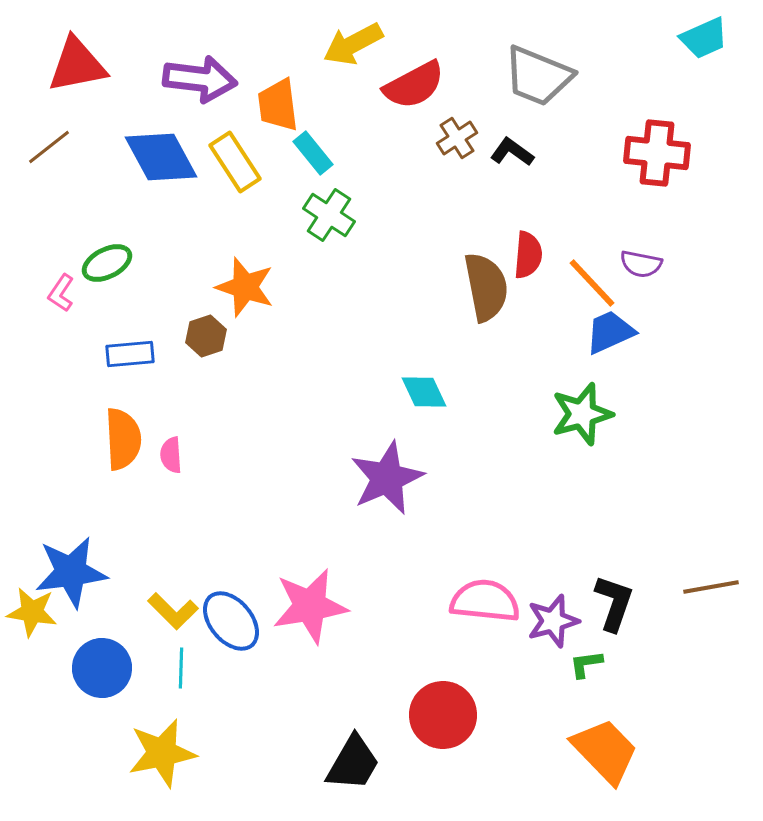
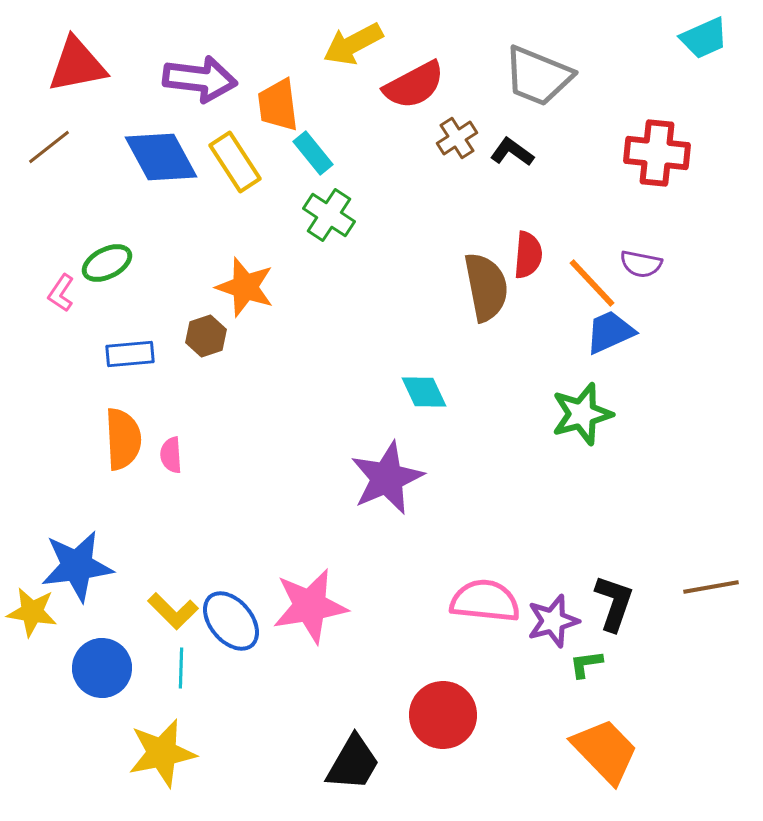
blue star at (71, 572): moved 6 px right, 6 px up
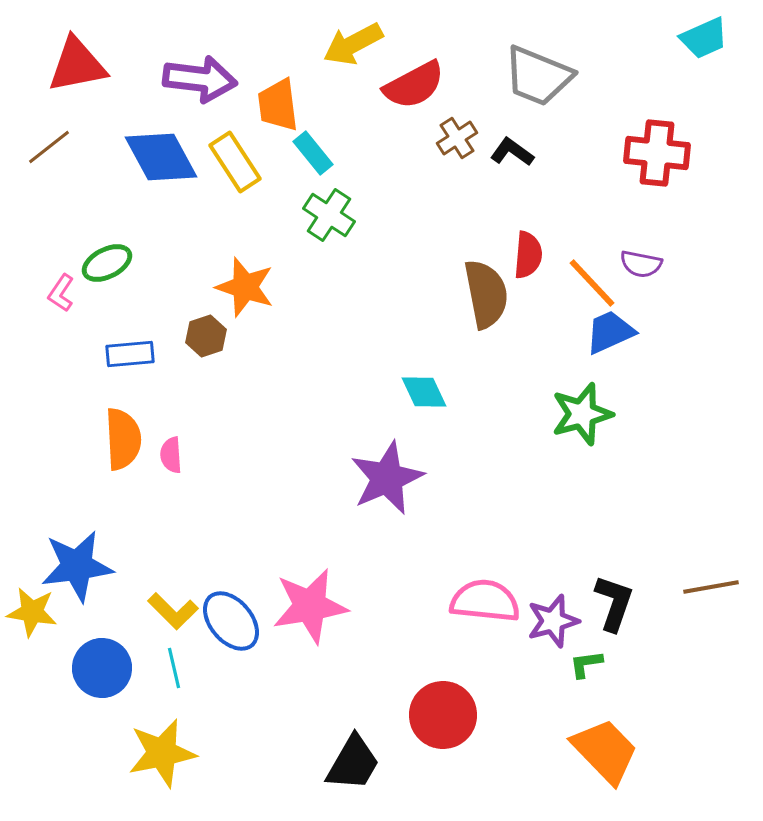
brown semicircle at (486, 287): moved 7 px down
cyan line at (181, 668): moved 7 px left; rotated 15 degrees counterclockwise
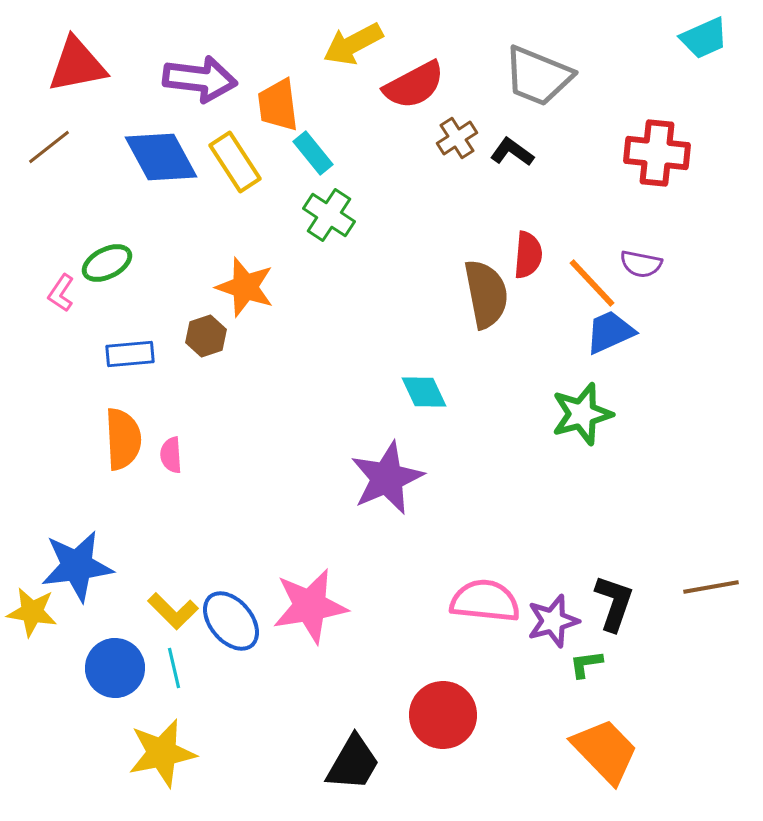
blue circle at (102, 668): moved 13 px right
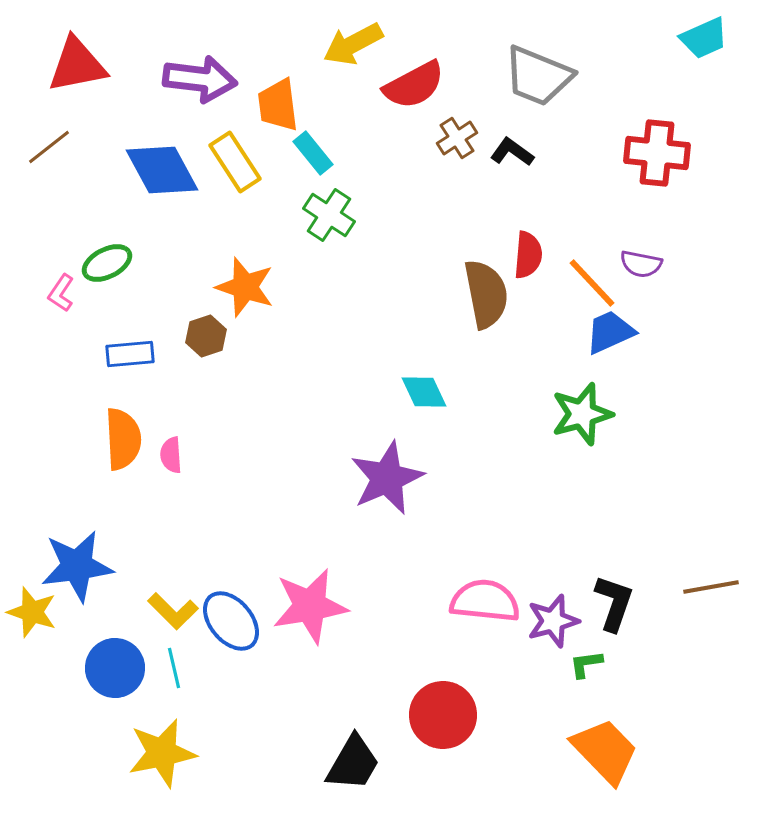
blue diamond at (161, 157): moved 1 px right, 13 px down
yellow star at (32, 612): rotated 9 degrees clockwise
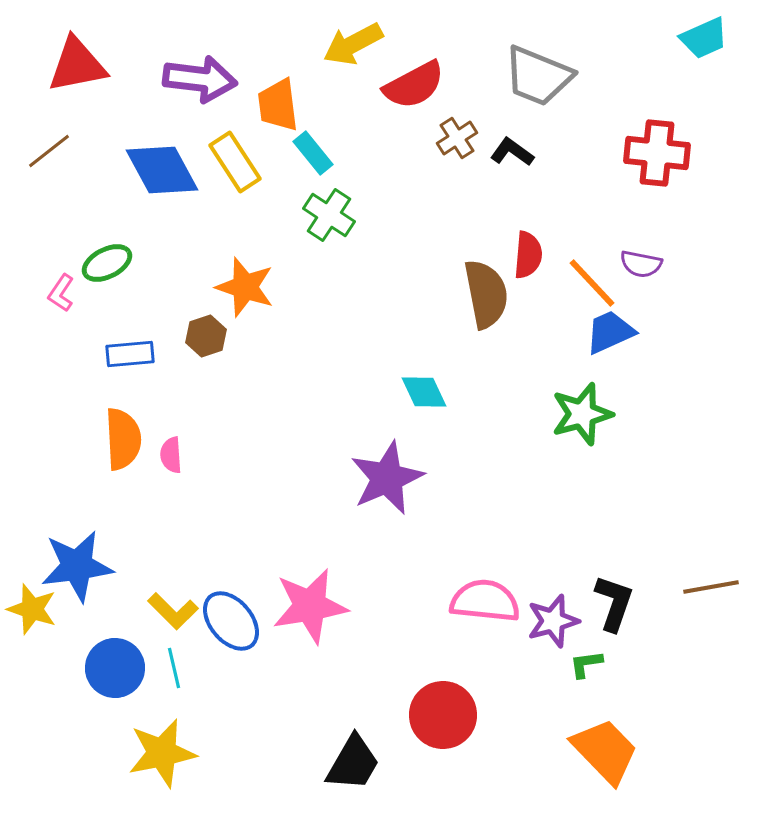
brown line at (49, 147): moved 4 px down
yellow star at (32, 612): moved 3 px up
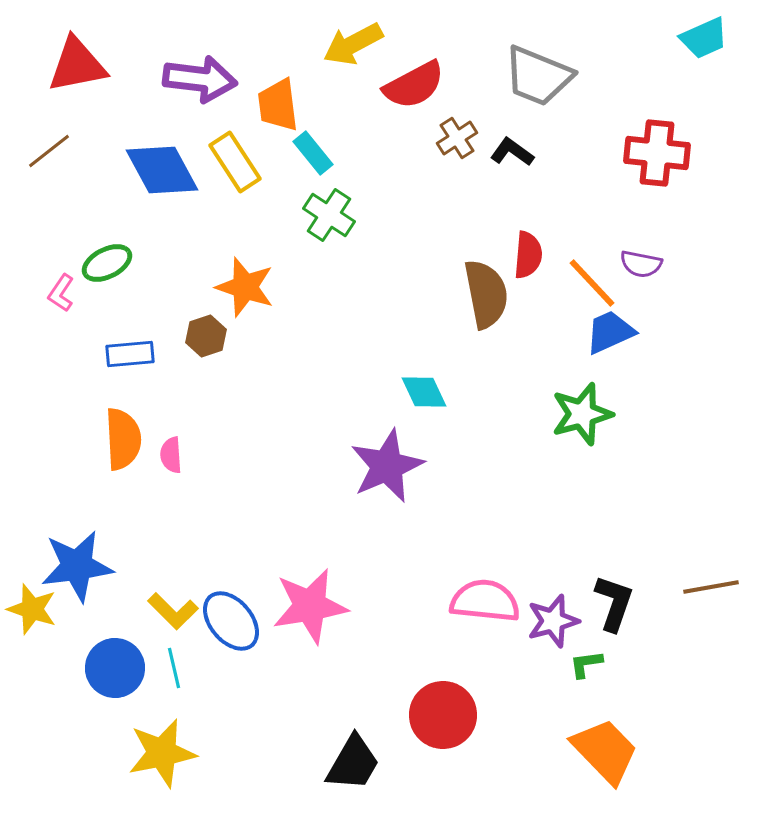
purple star at (387, 478): moved 12 px up
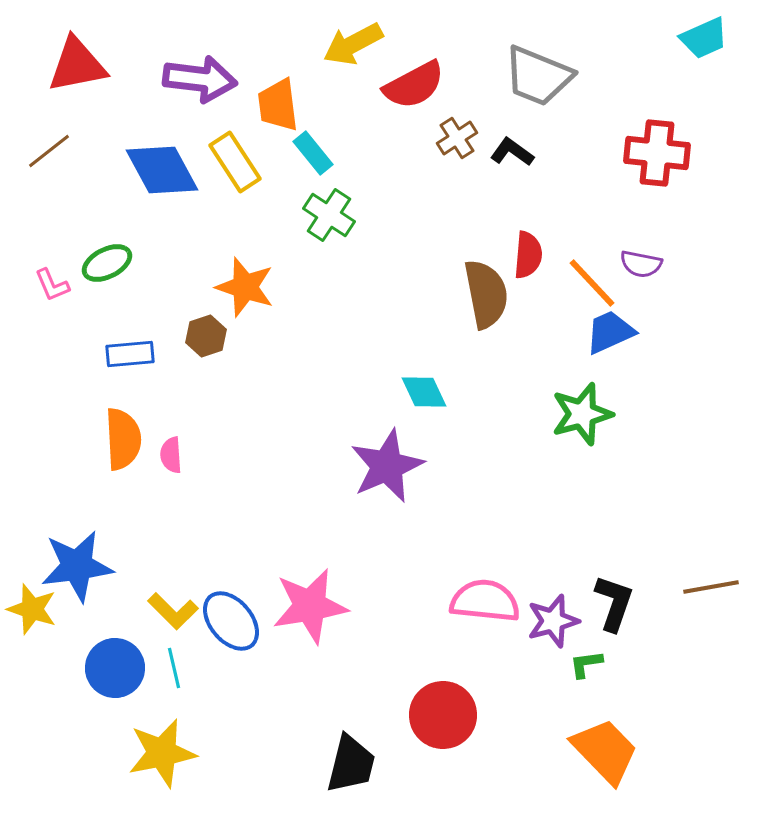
pink L-shape at (61, 293): moved 9 px left, 8 px up; rotated 57 degrees counterclockwise
black trapezoid at (353, 763): moved 2 px left, 1 px down; rotated 16 degrees counterclockwise
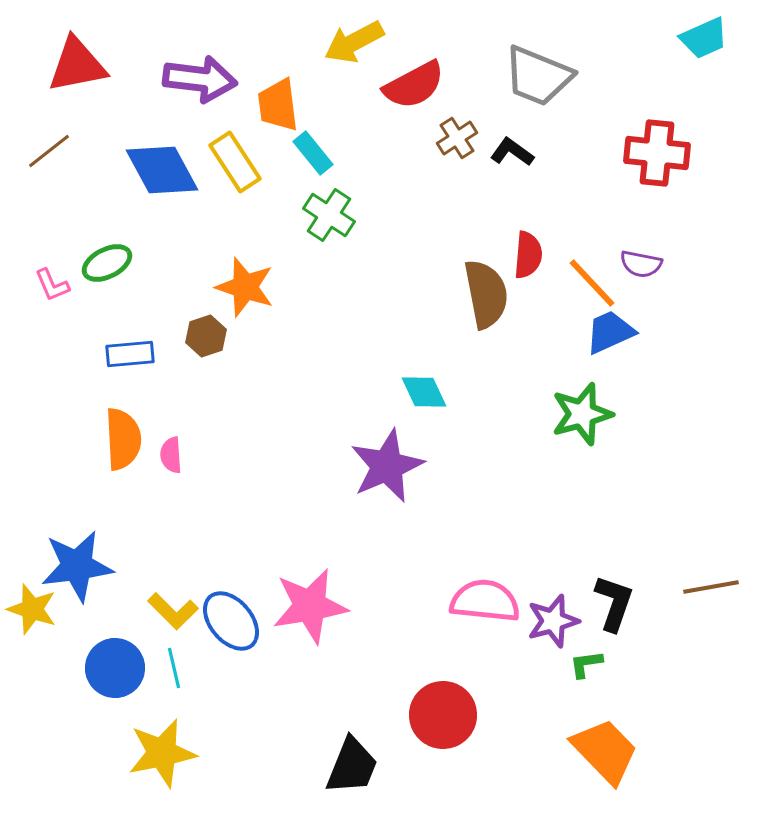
yellow arrow at (353, 44): moved 1 px right, 2 px up
black trapezoid at (351, 764): moved 1 px right, 2 px down; rotated 8 degrees clockwise
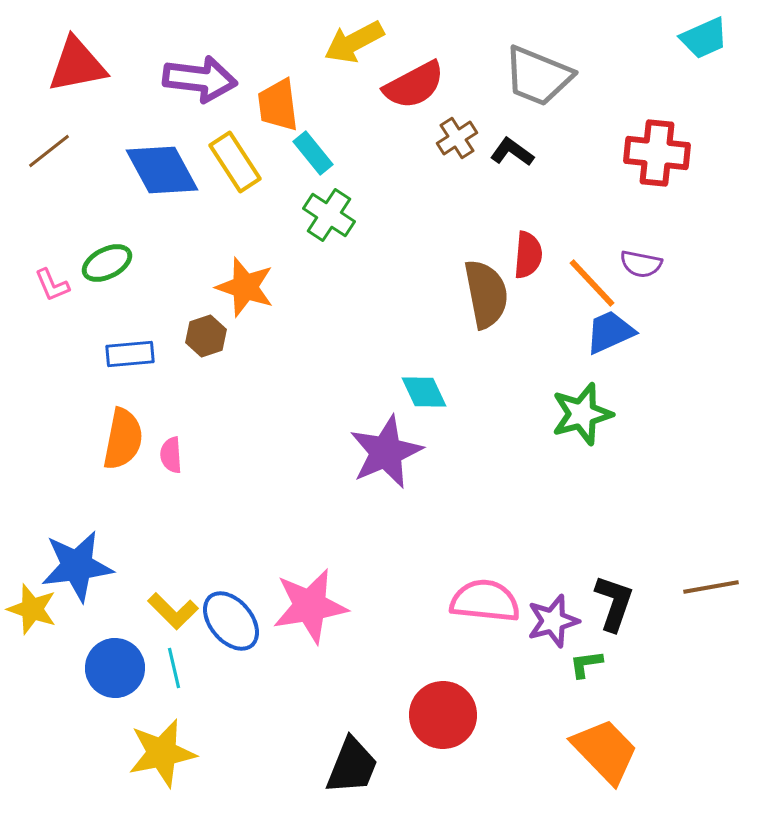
orange semicircle at (123, 439): rotated 14 degrees clockwise
purple star at (387, 466): moved 1 px left, 14 px up
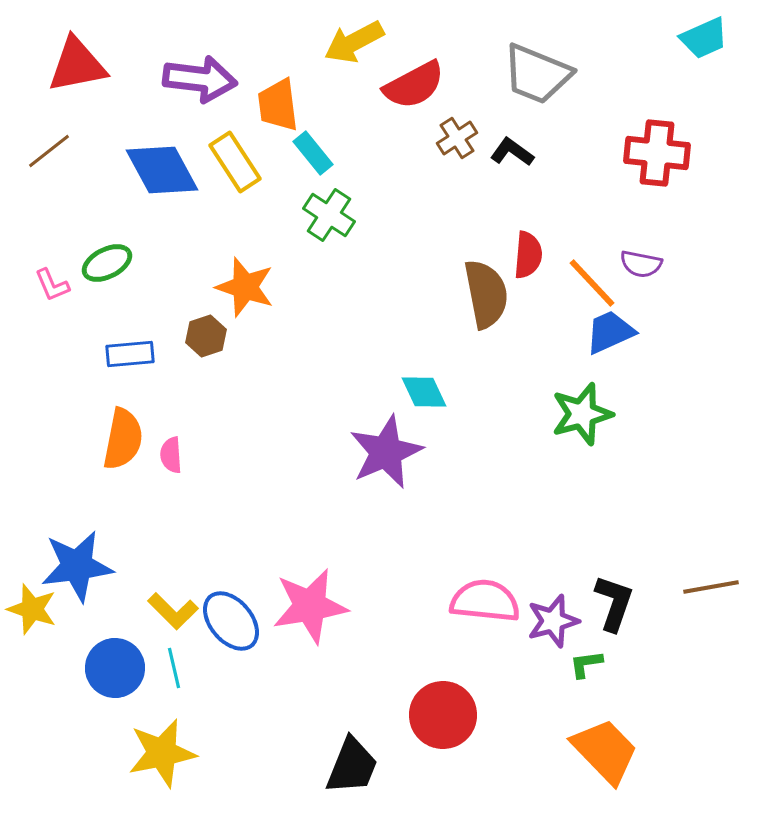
gray trapezoid at (538, 76): moved 1 px left, 2 px up
